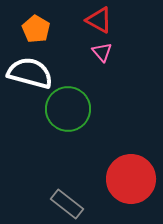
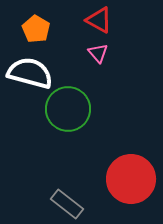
pink triangle: moved 4 px left, 1 px down
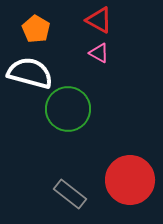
pink triangle: moved 1 px right; rotated 20 degrees counterclockwise
red circle: moved 1 px left, 1 px down
gray rectangle: moved 3 px right, 10 px up
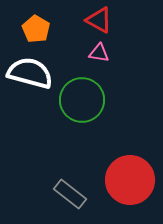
pink triangle: rotated 20 degrees counterclockwise
green circle: moved 14 px right, 9 px up
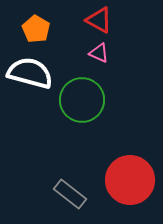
pink triangle: rotated 15 degrees clockwise
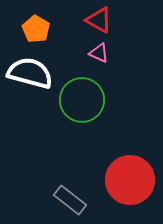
gray rectangle: moved 6 px down
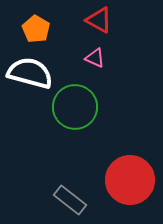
pink triangle: moved 4 px left, 5 px down
green circle: moved 7 px left, 7 px down
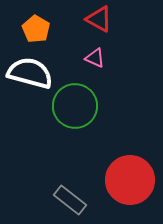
red triangle: moved 1 px up
green circle: moved 1 px up
